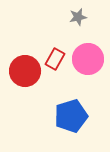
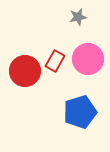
red rectangle: moved 2 px down
blue pentagon: moved 9 px right, 4 px up
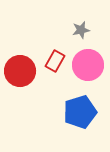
gray star: moved 3 px right, 13 px down
pink circle: moved 6 px down
red circle: moved 5 px left
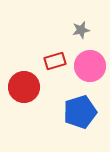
red rectangle: rotated 45 degrees clockwise
pink circle: moved 2 px right, 1 px down
red circle: moved 4 px right, 16 px down
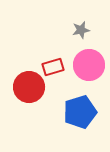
red rectangle: moved 2 px left, 6 px down
pink circle: moved 1 px left, 1 px up
red circle: moved 5 px right
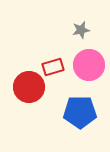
blue pentagon: rotated 16 degrees clockwise
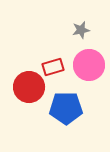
blue pentagon: moved 14 px left, 4 px up
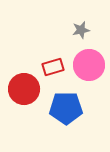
red circle: moved 5 px left, 2 px down
